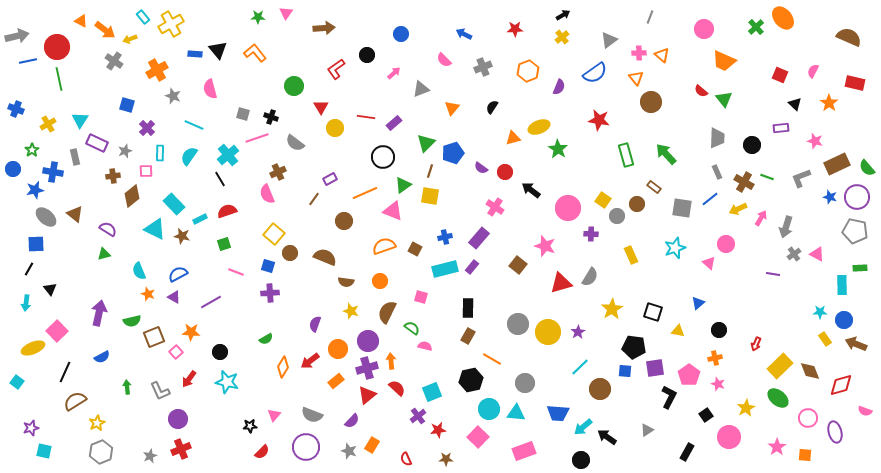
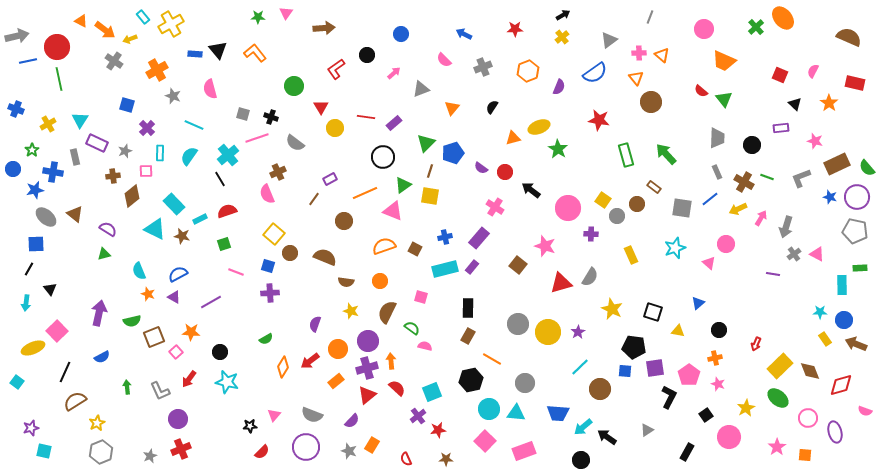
yellow star at (612, 309): rotated 15 degrees counterclockwise
pink square at (478, 437): moved 7 px right, 4 px down
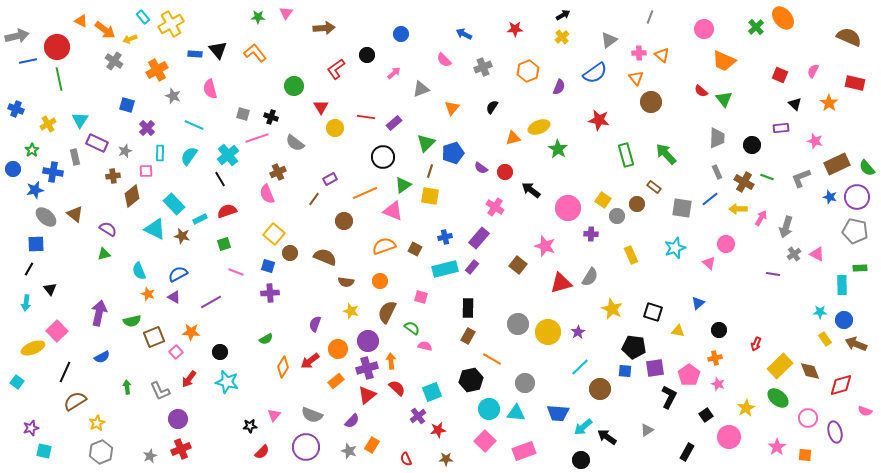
yellow arrow at (738, 209): rotated 24 degrees clockwise
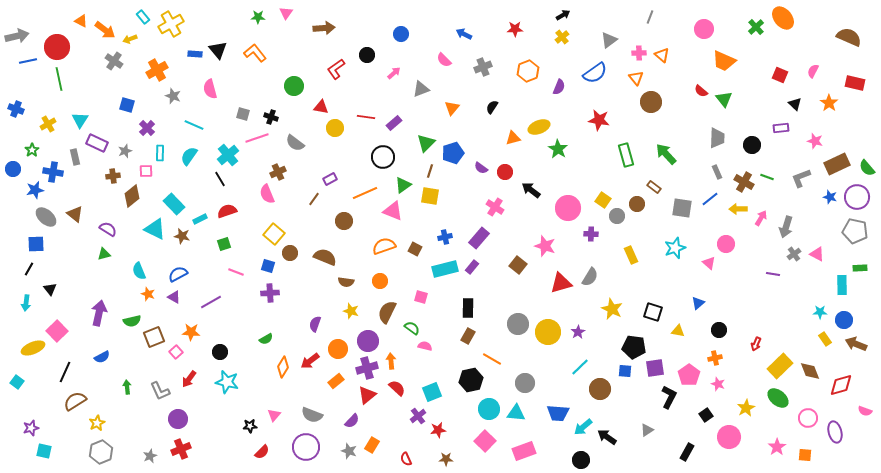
red triangle at (321, 107): rotated 49 degrees counterclockwise
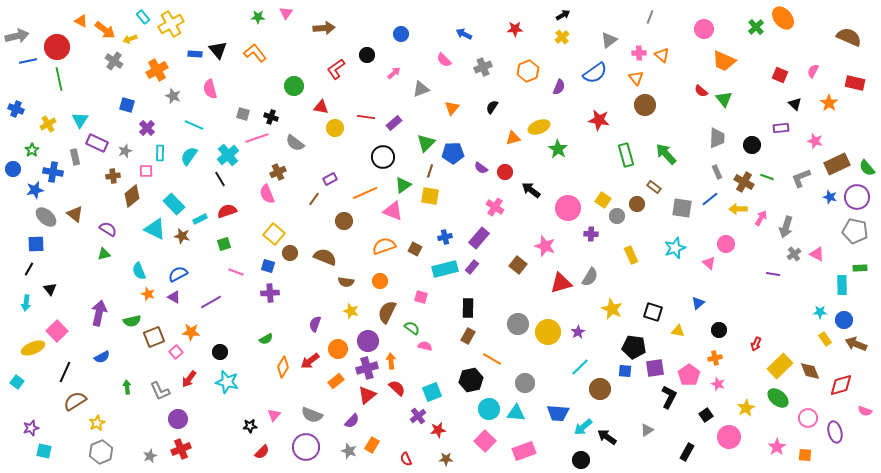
brown circle at (651, 102): moved 6 px left, 3 px down
blue pentagon at (453, 153): rotated 15 degrees clockwise
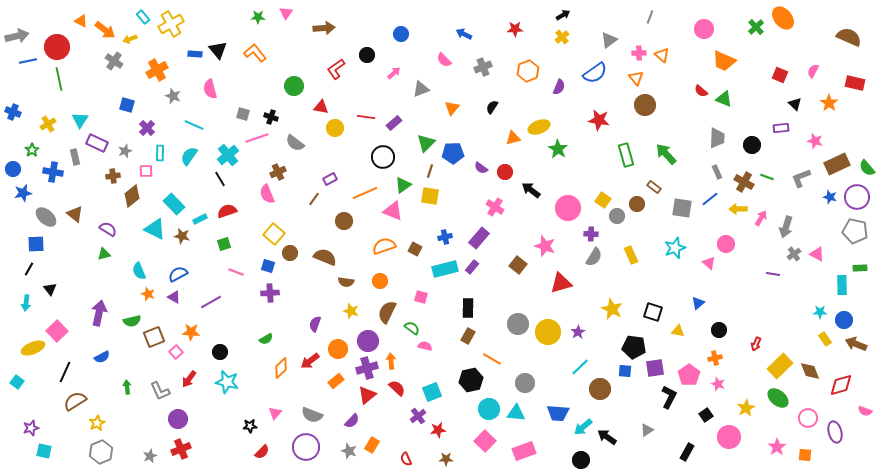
green triangle at (724, 99): rotated 30 degrees counterclockwise
blue cross at (16, 109): moved 3 px left, 3 px down
blue star at (35, 190): moved 12 px left, 3 px down
gray semicircle at (590, 277): moved 4 px right, 20 px up
orange diamond at (283, 367): moved 2 px left, 1 px down; rotated 15 degrees clockwise
pink triangle at (274, 415): moved 1 px right, 2 px up
